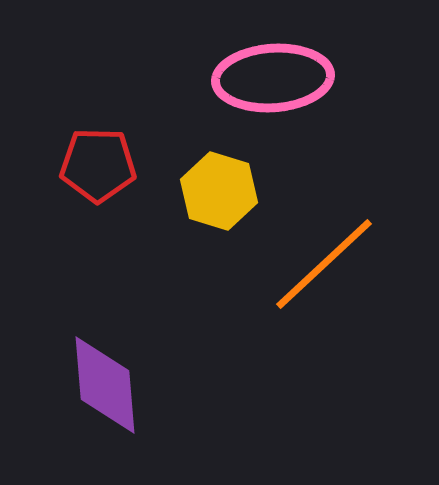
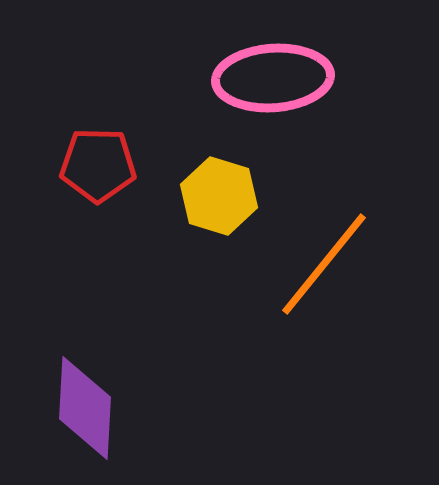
yellow hexagon: moved 5 px down
orange line: rotated 8 degrees counterclockwise
purple diamond: moved 20 px left, 23 px down; rotated 8 degrees clockwise
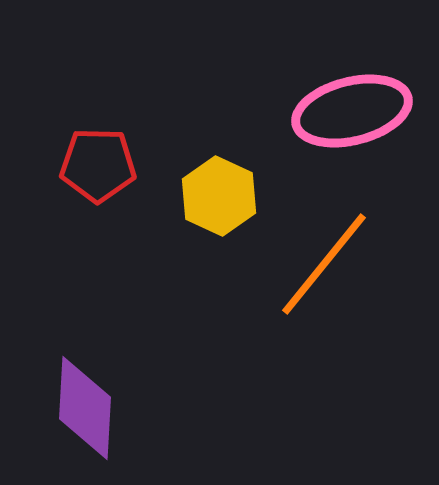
pink ellipse: moved 79 px right, 33 px down; rotated 10 degrees counterclockwise
yellow hexagon: rotated 8 degrees clockwise
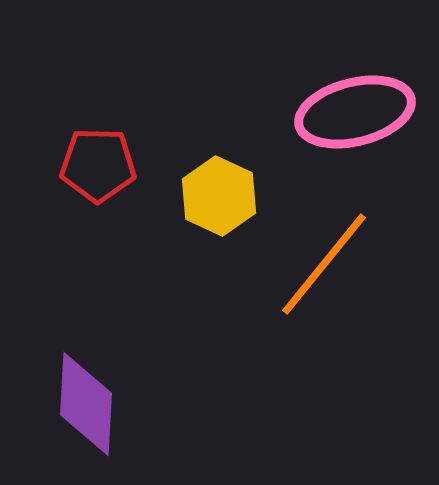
pink ellipse: moved 3 px right, 1 px down
purple diamond: moved 1 px right, 4 px up
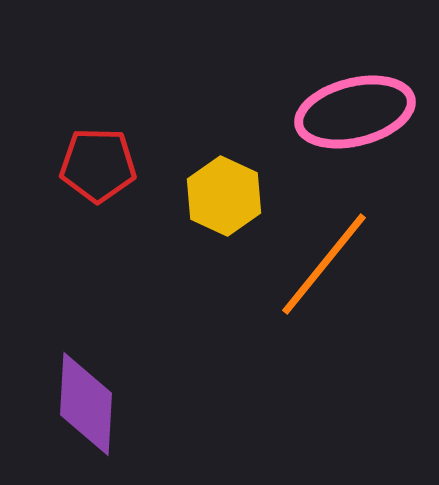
yellow hexagon: moved 5 px right
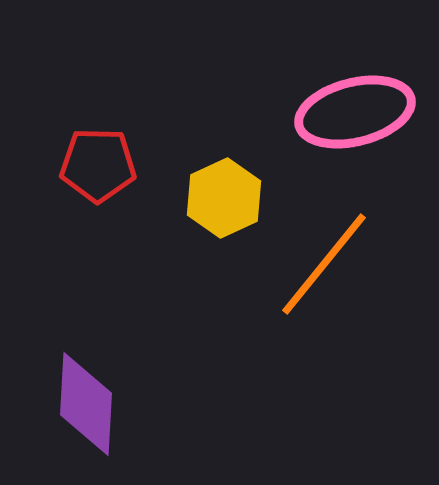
yellow hexagon: moved 2 px down; rotated 10 degrees clockwise
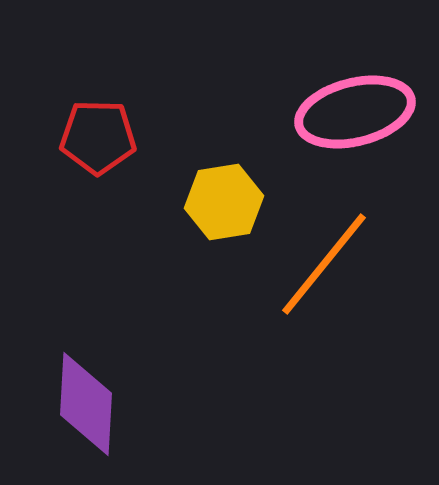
red pentagon: moved 28 px up
yellow hexagon: moved 4 px down; rotated 16 degrees clockwise
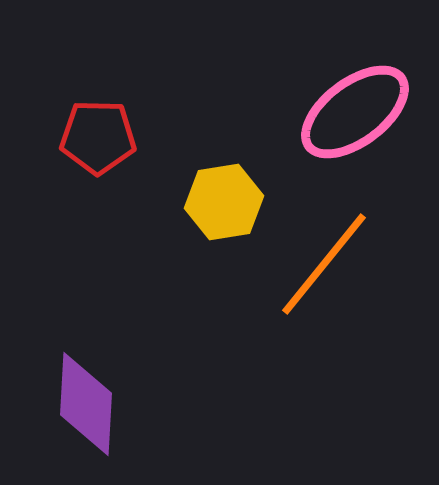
pink ellipse: rotated 23 degrees counterclockwise
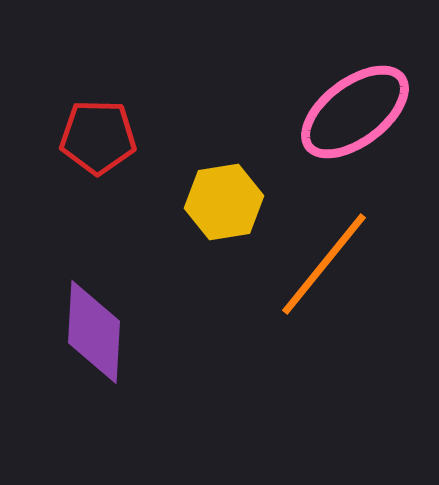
purple diamond: moved 8 px right, 72 px up
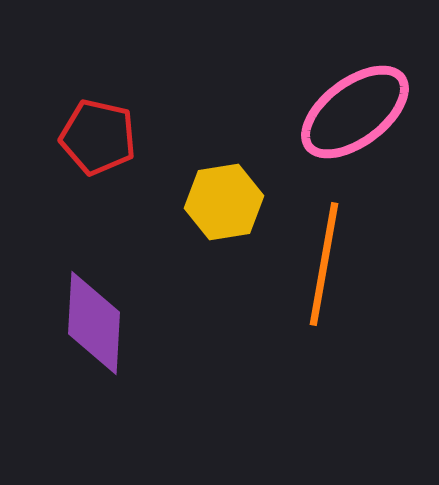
red pentagon: rotated 12 degrees clockwise
orange line: rotated 29 degrees counterclockwise
purple diamond: moved 9 px up
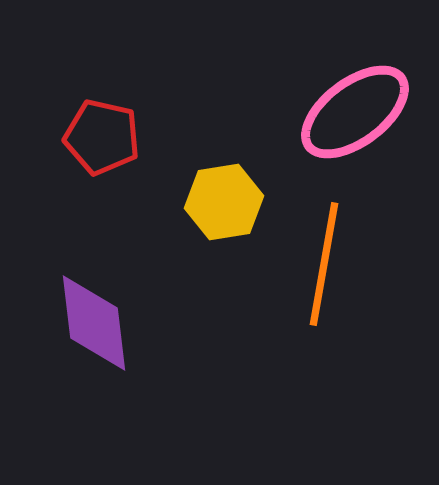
red pentagon: moved 4 px right
purple diamond: rotated 10 degrees counterclockwise
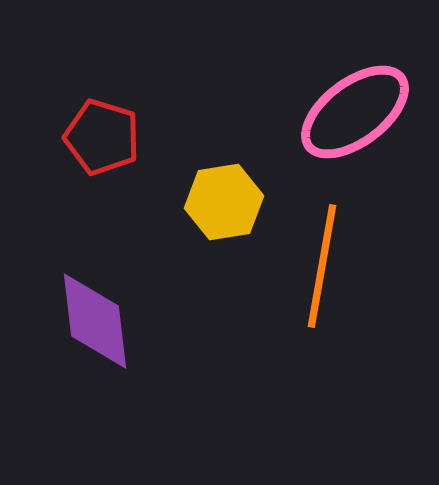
red pentagon: rotated 4 degrees clockwise
orange line: moved 2 px left, 2 px down
purple diamond: moved 1 px right, 2 px up
